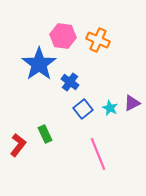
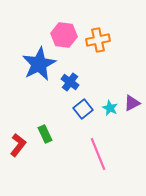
pink hexagon: moved 1 px right, 1 px up
orange cross: rotated 35 degrees counterclockwise
blue star: rotated 8 degrees clockwise
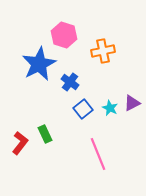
pink hexagon: rotated 10 degrees clockwise
orange cross: moved 5 px right, 11 px down
red L-shape: moved 2 px right, 2 px up
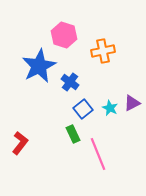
blue star: moved 2 px down
green rectangle: moved 28 px right
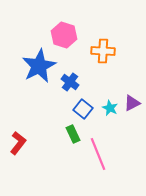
orange cross: rotated 15 degrees clockwise
blue square: rotated 12 degrees counterclockwise
red L-shape: moved 2 px left
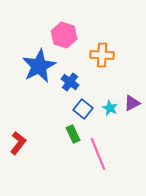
orange cross: moved 1 px left, 4 px down
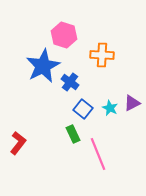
blue star: moved 4 px right
